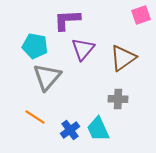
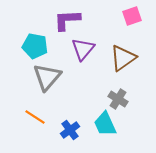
pink square: moved 9 px left, 1 px down
gray cross: rotated 30 degrees clockwise
cyan trapezoid: moved 7 px right, 5 px up
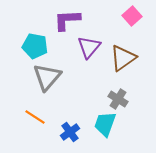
pink square: rotated 24 degrees counterclockwise
purple triangle: moved 6 px right, 2 px up
cyan trapezoid: rotated 44 degrees clockwise
blue cross: moved 2 px down
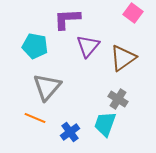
pink square: moved 1 px right, 3 px up; rotated 12 degrees counterclockwise
purple L-shape: moved 1 px up
purple triangle: moved 1 px left, 1 px up
gray triangle: moved 10 px down
orange line: moved 1 px down; rotated 10 degrees counterclockwise
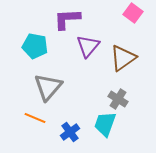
gray triangle: moved 1 px right
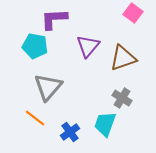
purple L-shape: moved 13 px left
brown triangle: rotated 16 degrees clockwise
gray cross: moved 4 px right, 1 px up
orange line: rotated 15 degrees clockwise
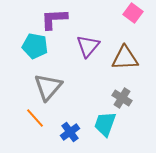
brown triangle: moved 2 px right; rotated 16 degrees clockwise
orange line: rotated 10 degrees clockwise
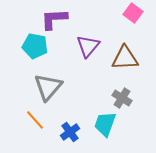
orange line: moved 2 px down
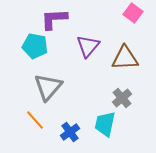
gray cross: rotated 18 degrees clockwise
cyan trapezoid: rotated 8 degrees counterclockwise
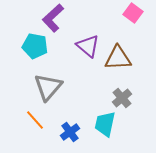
purple L-shape: moved 1 px left, 1 px up; rotated 40 degrees counterclockwise
purple triangle: rotated 30 degrees counterclockwise
brown triangle: moved 7 px left
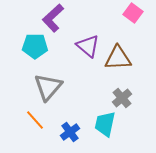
cyan pentagon: rotated 10 degrees counterclockwise
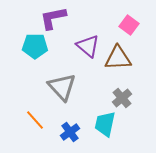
pink square: moved 4 px left, 12 px down
purple L-shape: rotated 32 degrees clockwise
gray triangle: moved 14 px right; rotated 24 degrees counterclockwise
